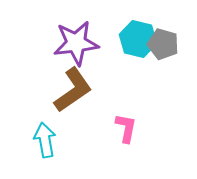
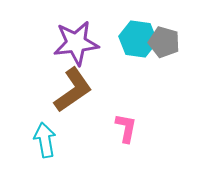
cyan hexagon: rotated 6 degrees counterclockwise
gray pentagon: moved 1 px right, 2 px up
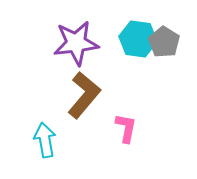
gray pentagon: rotated 16 degrees clockwise
brown L-shape: moved 11 px right, 5 px down; rotated 15 degrees counterclockwise
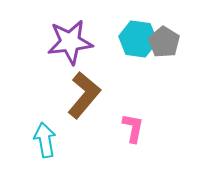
purple star: moved 6 px left, 1 px up
pink L-shape: moved 7 px right
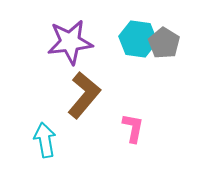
gray pentagon: moved 1 px down
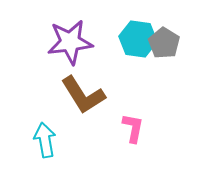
brown L-shape: moved 1 px left; rotated 108 degrees clockwise
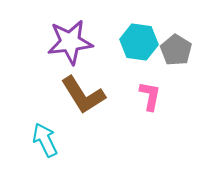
cyan hexagon: moved 1 px right, 3 px down
gray pentagon: moved 12 px right, 7 px down
pink L-shape: moved 17 px right, 32 px up
cyan arrow: rotated 16 degrees counterclockwise
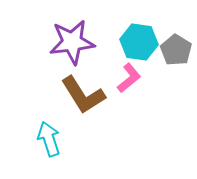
purple star: moved 2 px right
pink L-shape: moved 21 px left, 18 px up; rotated 40 degrees clockwise
cyan arrow: moved 4 px right, 1 px up; rotated 8 degrees clockwise
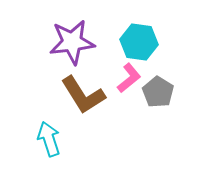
gray pentagon: moved 18 px left, 42 px down
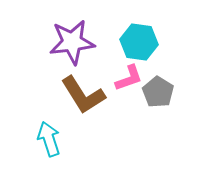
pink L-shape: rotated 20 degrees clockwise
